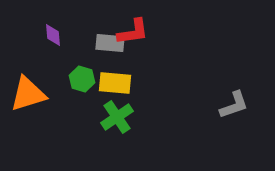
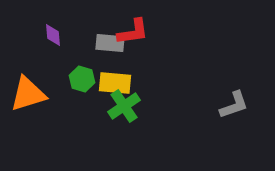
green cross: moved 7 px right, 11 px up
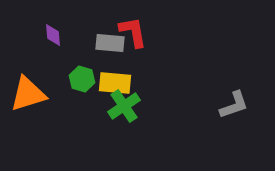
red L-shape: rotated 92 degrees counterclockwise
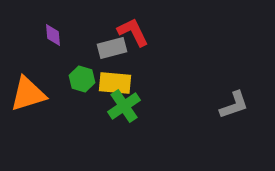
red L-shape: rotated 16 degrees counterclockwise
gray rectangle: moved 2 px right, 5 px down; rotated 20 degrees counterclockwise
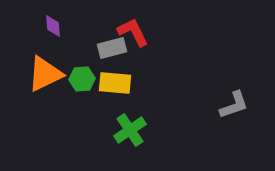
purple diamond: moved 9 px up
green hexagon: rotated 20 degrees counterclockwise
orange triangle: moved 17 px right, 20 px up; rotated 9 degrees counterclockwise
green cross: moved 6 px right, 24 px down
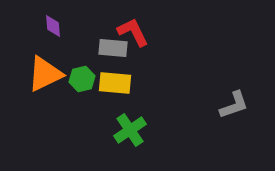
gray rectangle: moved 1 px right; rotated 20 degrees clockwise
green hexagon: rotated 10 degrees counterclockwise
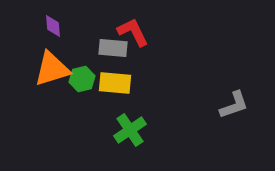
orange triangle: moved 7 px right, 5 px up; rotated 9 degrees clockwise
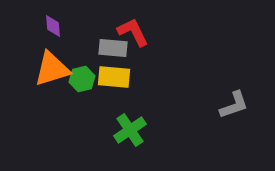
yellow rectangle: moved 1 px left, 6 px up
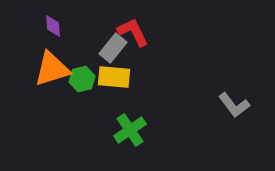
gray rectangle: rotated 56 degrees counterclockwise
gray L-shape: rotated 72 degrees clockwise
